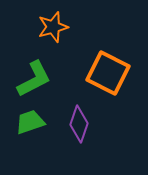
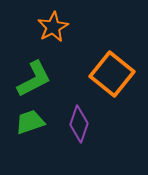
orange star: rotated 12 degrees counterclockwise
orange square: moved 4 px right, 1 px down; rotated 12 degrees clockwise
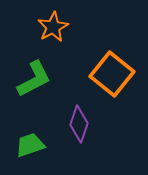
green trapezoid: moved 23 px down
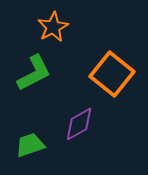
green L-shape: moved 6 px up
purple diamond: rotated 42 degrees clockwise
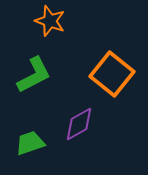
orange star: moved 3 px left, 6 px up; rotated 24 degrees counterclockwise
green L-shape: moved 2 px down
green trapezoid: moved 2 px up
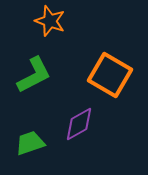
orange square: moved 2 px left, 1 px down; rotated 9 degrees counterclockwise
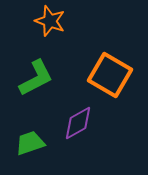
green L-shape: moved 2 px right, 3 px down
purple diamond: moved 1 px left, 1 px up
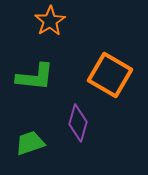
orange star: rotated 20 degrees clockwise
green L-shape: moved 1 px left, 1 px up; rotated 33 degrees clockwise
purple diamond: rotated 45 degrees counterclockwise
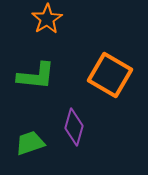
orange star: moved 3 px left, 2 px up
green L-shape: moved 1 px right, 1 px up
purple diamond: moved 4 px left, 4 px down
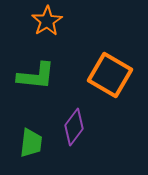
orange star: moved 2 px down
purple diamond: rotated 21 degrees clockwise
green trapezoid: moved 1 px right; rotated 116 degrees clockwise
